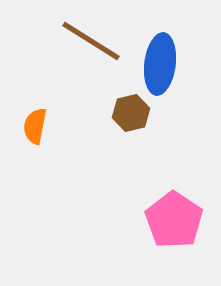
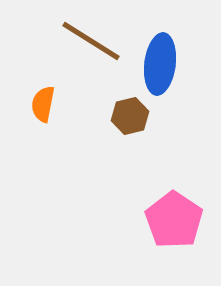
brown hexagon: moved 1 px left, 3 px down
orange semicircle: moved 8 px right, 22 px up
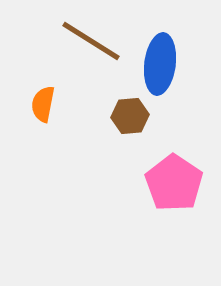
brown hexagon: rotated 9 degrees clockwise
pink pentagon: moved 37 px up
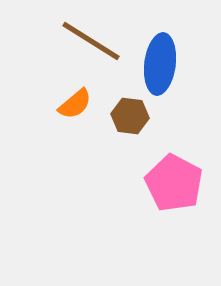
orange semicircle: moved 32 px right; rotated 141 degrees counterclockwise
brown hexagon: rotated 12 degrees clockwise
pink pentagon: rotated 6 degrees counterclockwise
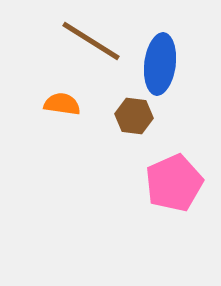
orange semicircle: moved 13 px left; rotated 132 degrees counterclockwise
brown hexagon: moved 4 px right
pink pentagon: rotated 20 degrees clockwise
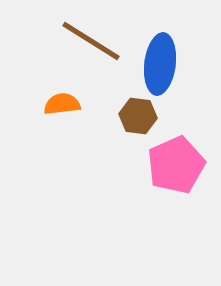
orange semicircle: rotated 15 degrees counterclockwise
brown hexagon: moved 4 px right
pink pentagon: moved 2 px right, 18 px up
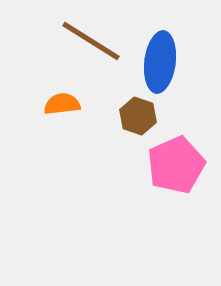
blue ellipse: moved 2 px up
brown hexagon: rotated 12 degrees clockwise
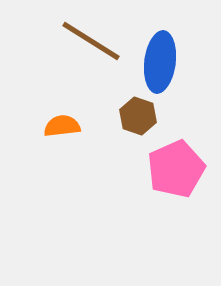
orange semicircle: moved 22 px down
pink pentagon: moved 4 px down
